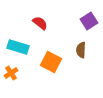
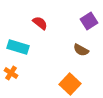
brown semicircle: rotated 63 degrees counterclockwise
orange square: moved 19 px right, 22 px down; rotated 15 degrees clockwise
orange cross: rotated 24 degrees counterclockwise
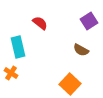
cyan rectangle: rotated 60 degrees clockwise
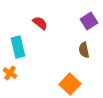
brown semicircle: moved 3 px right; rotated 49 degrees clockwise
orange cross: moved 1 px left
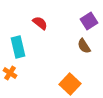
brown semicircle: moved 4 px up; rotated 21 degrees counterclockwise
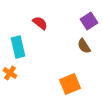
orange square: rotated 25 degrees clockwise
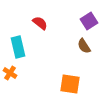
orange square: rotated 30 degrees clockwise
